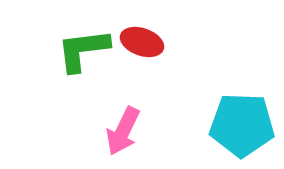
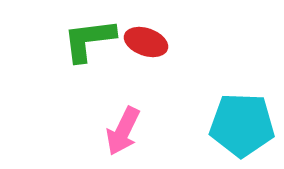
red ellipse: moved 4 px right
green L-shape: moved 6 px right, 10 px up
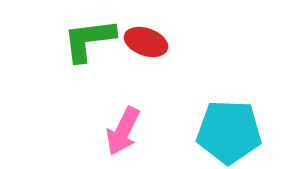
cyan pentagon: moved 13 px left, 7 px down
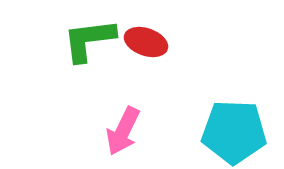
cyan pentagon: moved 5 px right
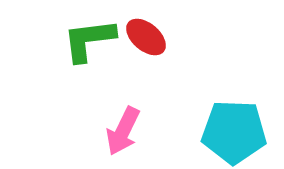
red ellipse: moved 5 px up; rotated 21 degrees clockwise
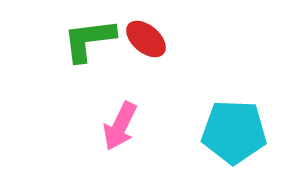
red ellipse: moved 2 px down
pink arrow: moved 3 px left, 5 px up
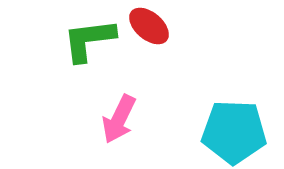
red ellipse: moved 3 px right, 13 px up
pink arrow: moved 1 px left, 7 px up
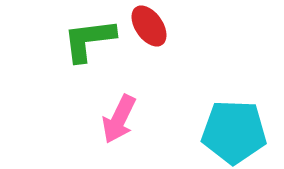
red ellipse: rotated 15 degrees clockwise
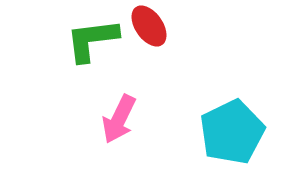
green L-shape: moved 3 px right
cyan pentagon: moved 2 px left; rotated 28 degrees counterclockwise
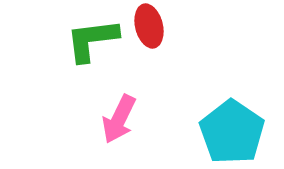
red ellipse: rotated 21 degrees clockwise
cyan pentagon: rotated 12 degrees counterclockwise
